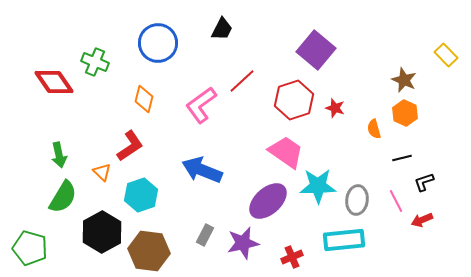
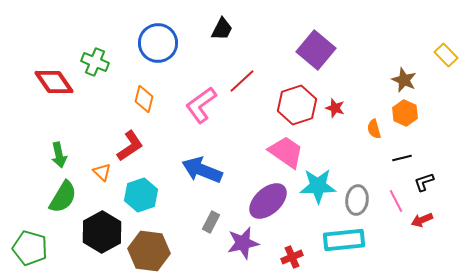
red hexagon: moved 3 px right, 5 px down
gray rectangle: moved 6 px right, 13 px up
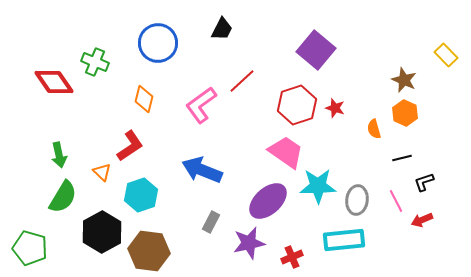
purple star: moved 6 px right
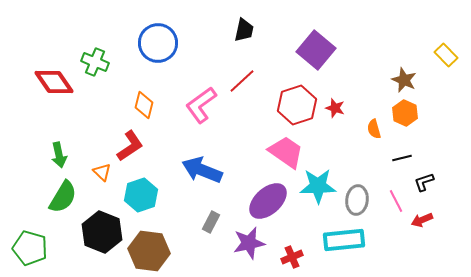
black trapezoid: moved 22 px right, 1 px down; rotated 15 degrees counterclockwise
orange diamond: moved 6 px down
black hexagon: rotated 9 degrees counterclockwise
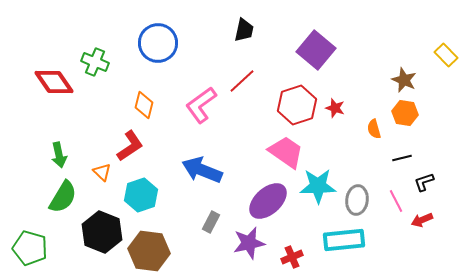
orange hexagon: rotated 15 degrees counterclockwise
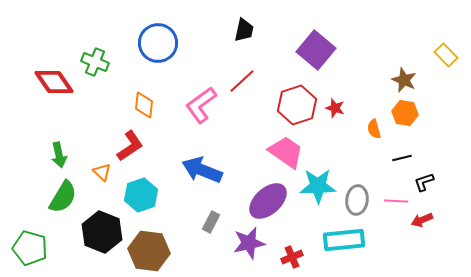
orange diamond: rotated 8 degrees counterclockwise
pink line: rotated 60 degrees counterclockwise
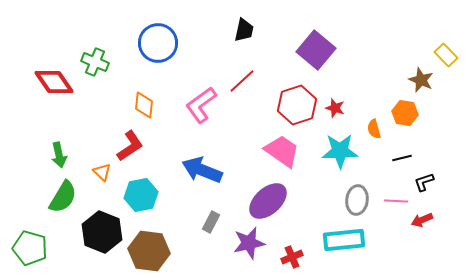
brown star: moved 17 px right
pink trapezoid: moved 4 px left, 1 px up
cyan star: moved 22 px right, 35 px up
cyan hexagon: rotated 8 degrees clockwise
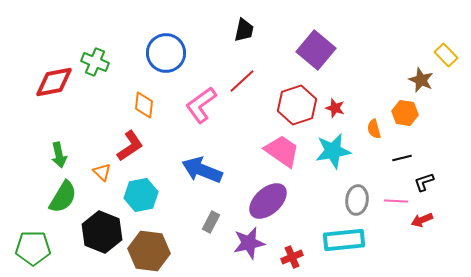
blue circle: moved 8 px right, 10 px down
red diamond: rotated 66 degrees counterclockwise
cyan star: moved 7 px left; rotated 9 degrees counterclockwise
green pentagon: moved 3 px right; rotated 16 degrees counterclockwise
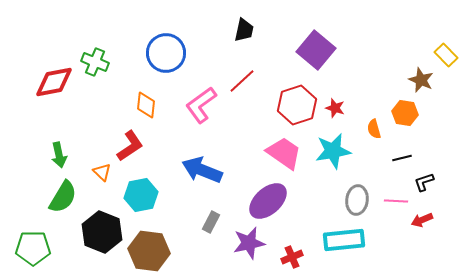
orange diamond: moved 2 px right
pink trapezoid: moved 2 px right, 2 px down
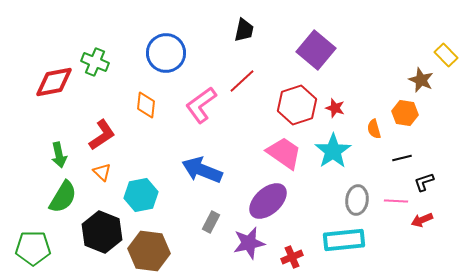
red L-shape: moved 28 px left, 11 px up
cyan star: rotated 24 degrees counterclockwise
